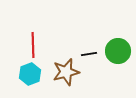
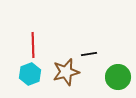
green circle: moved 26 px down
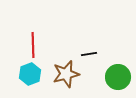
brown star: moved 2 px down
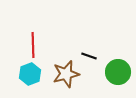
black line: moved 2 px down; rotated 28 degrees clockwise
green circle: moved 5 px up
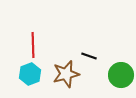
green circle: moved 3 px right, 3 px down
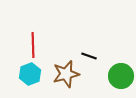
green circle: moved 1 px down
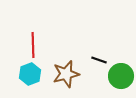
black line: moved 10 px right, 4 px down
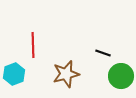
black line: moved 4 px right, 7 px up
cyan hexagon: moved 16 px left
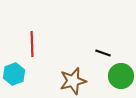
red line: moved 1 px left, 1 px up
brown star: moved 7 px right, 7 px down
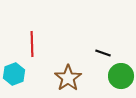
brown star: moved 5 px left, 3 px up; rotated 20 degrees counterclockwise
